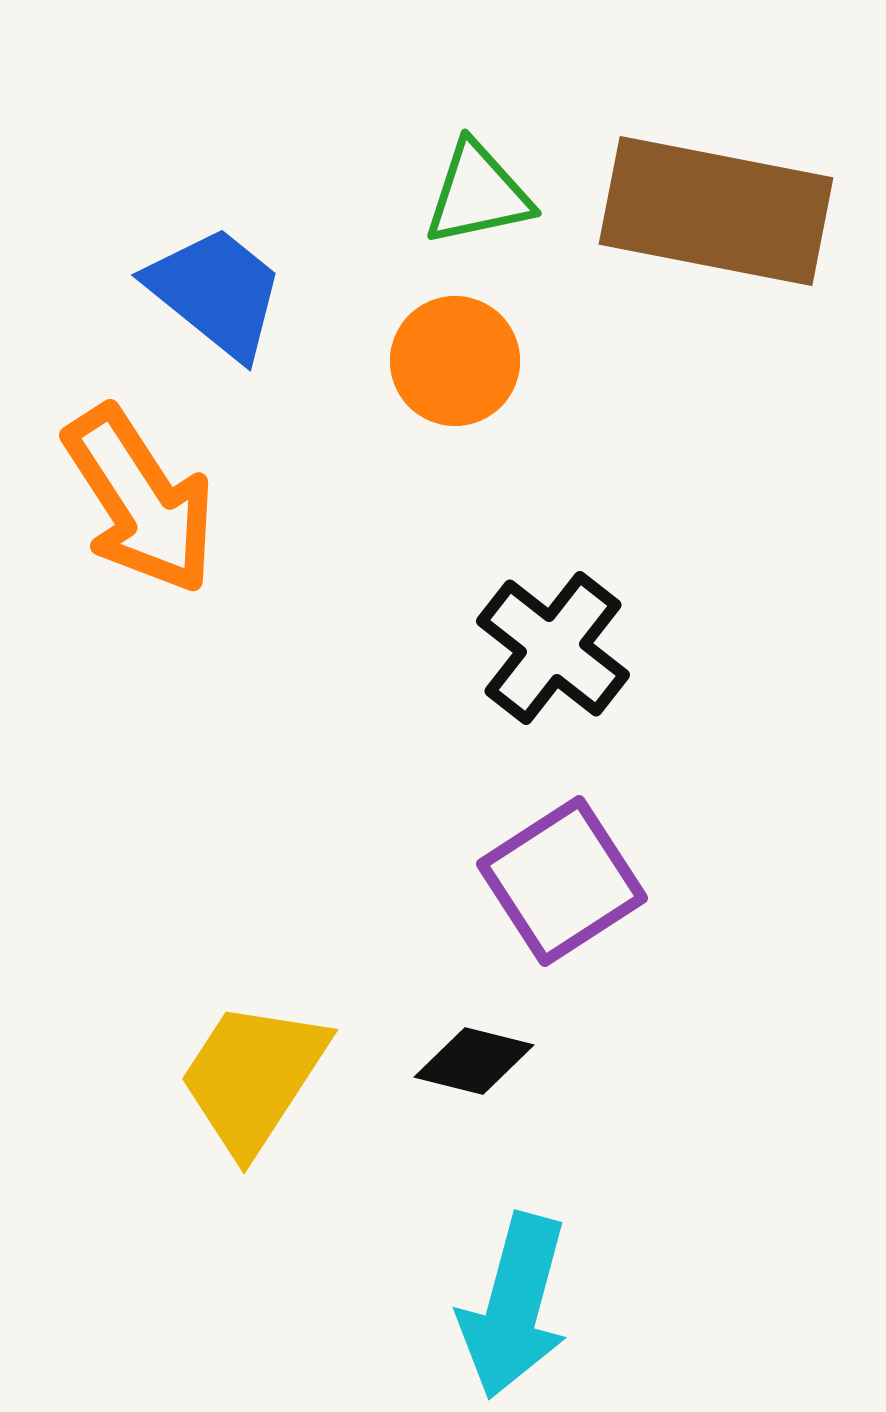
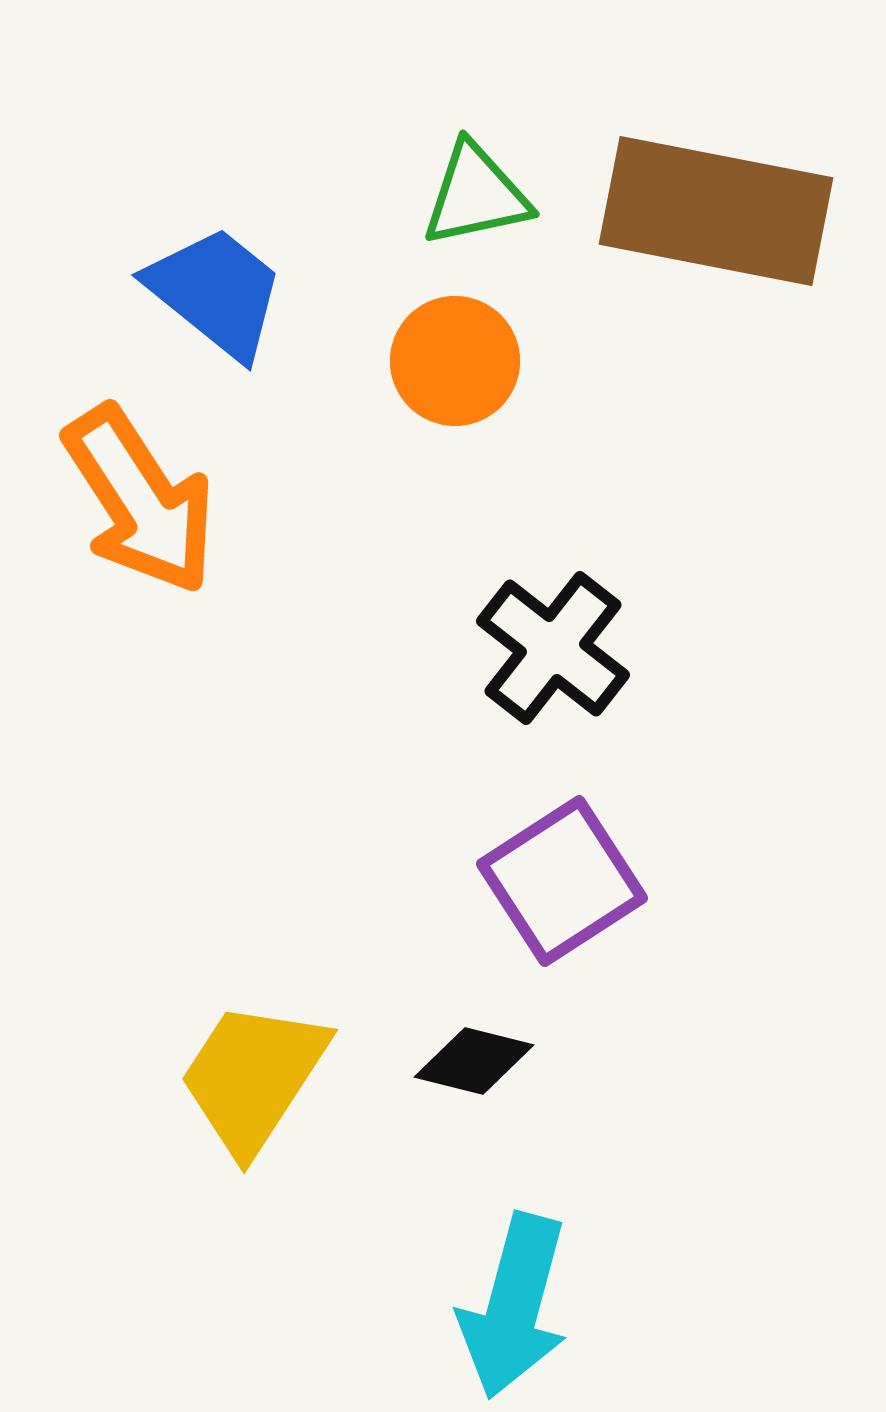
green triangle: moved 2 px left, 1 px down
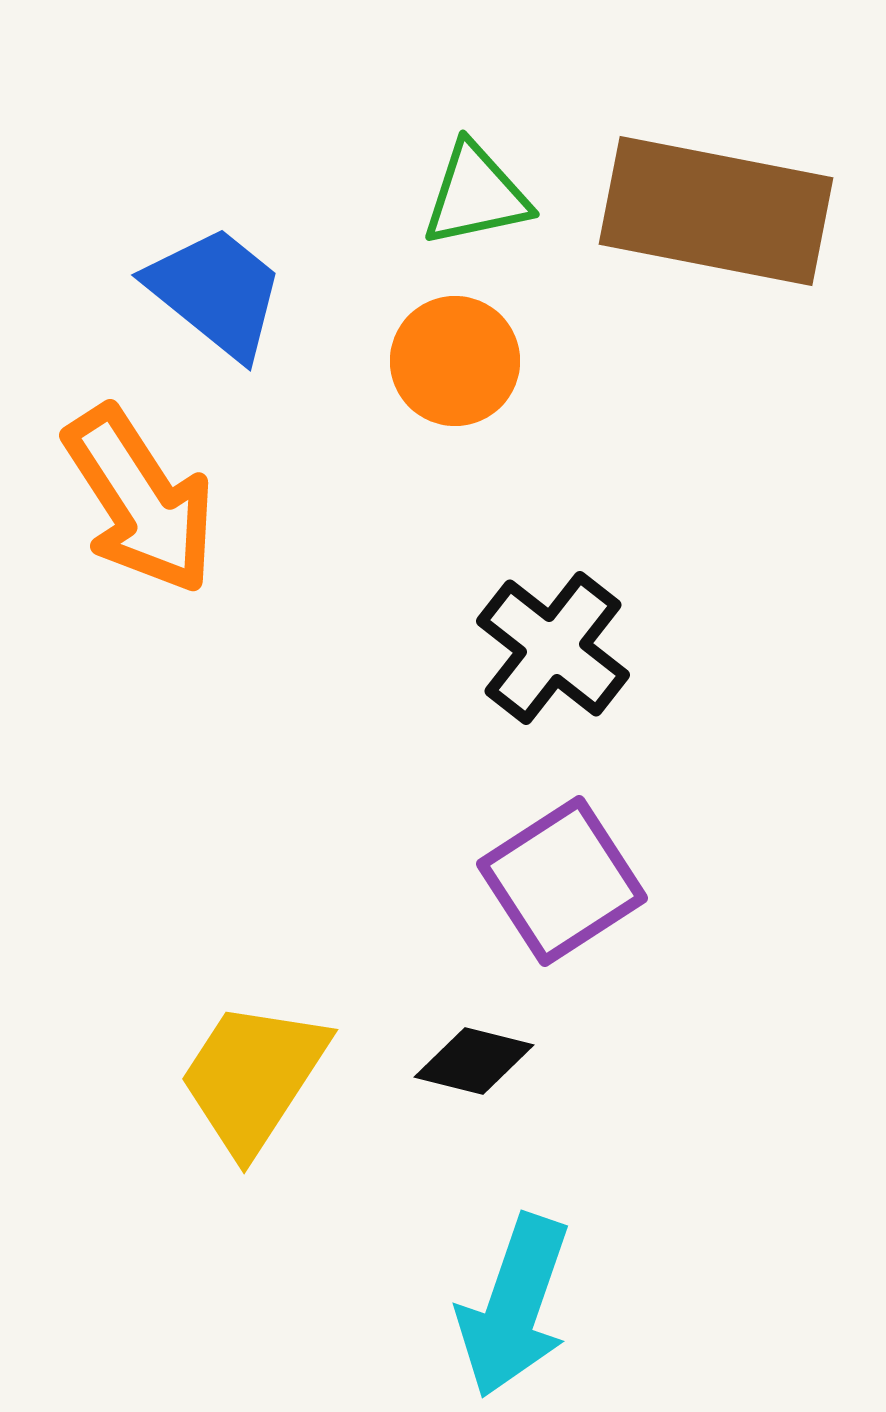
cyan arrow: rotated 4 degrees clockwise
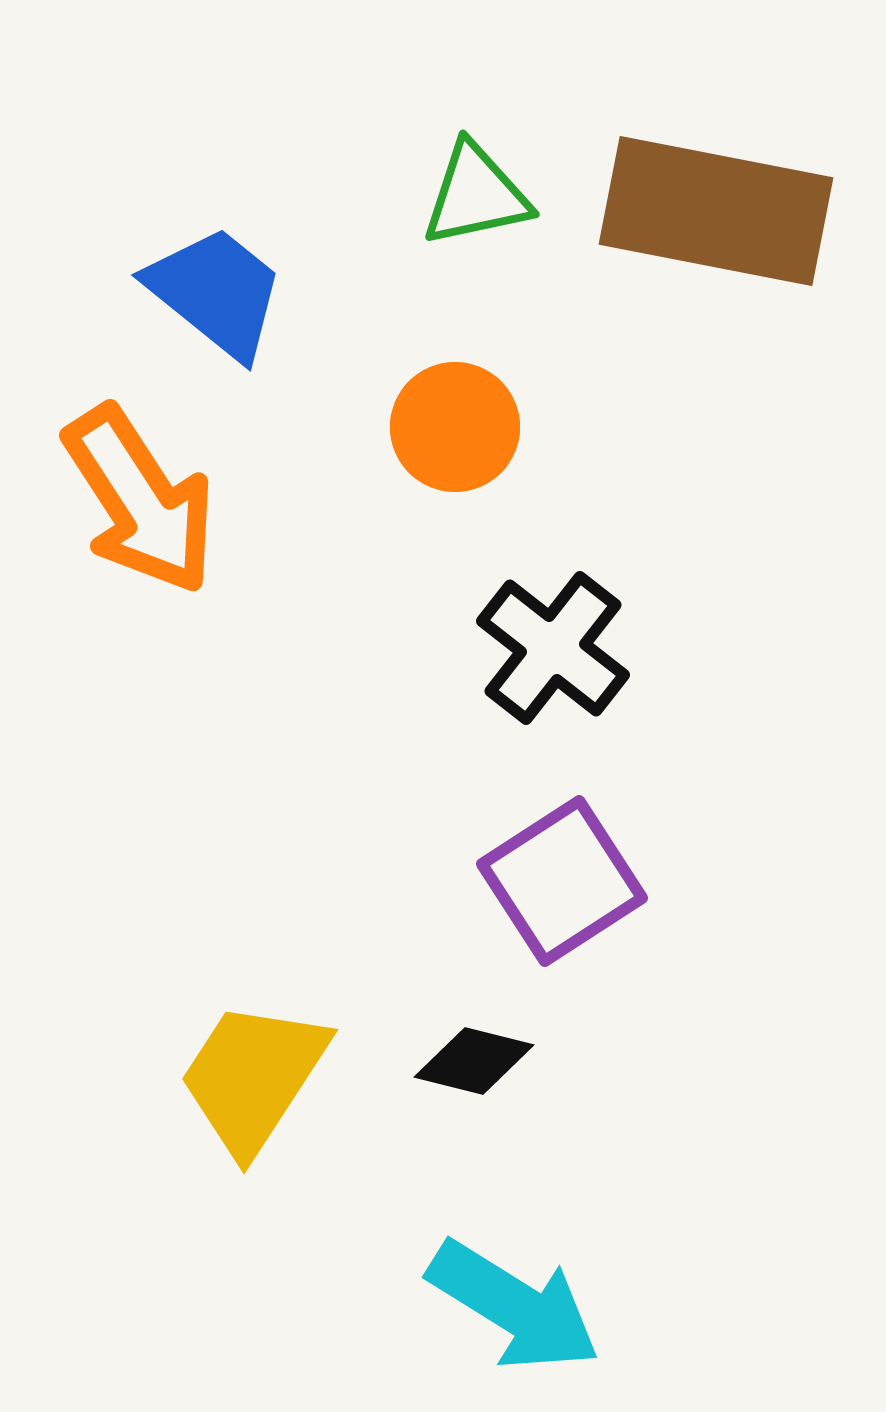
orange circle: moved 66 px down
cyan arrow: rotated 77 degrees counterclockwise
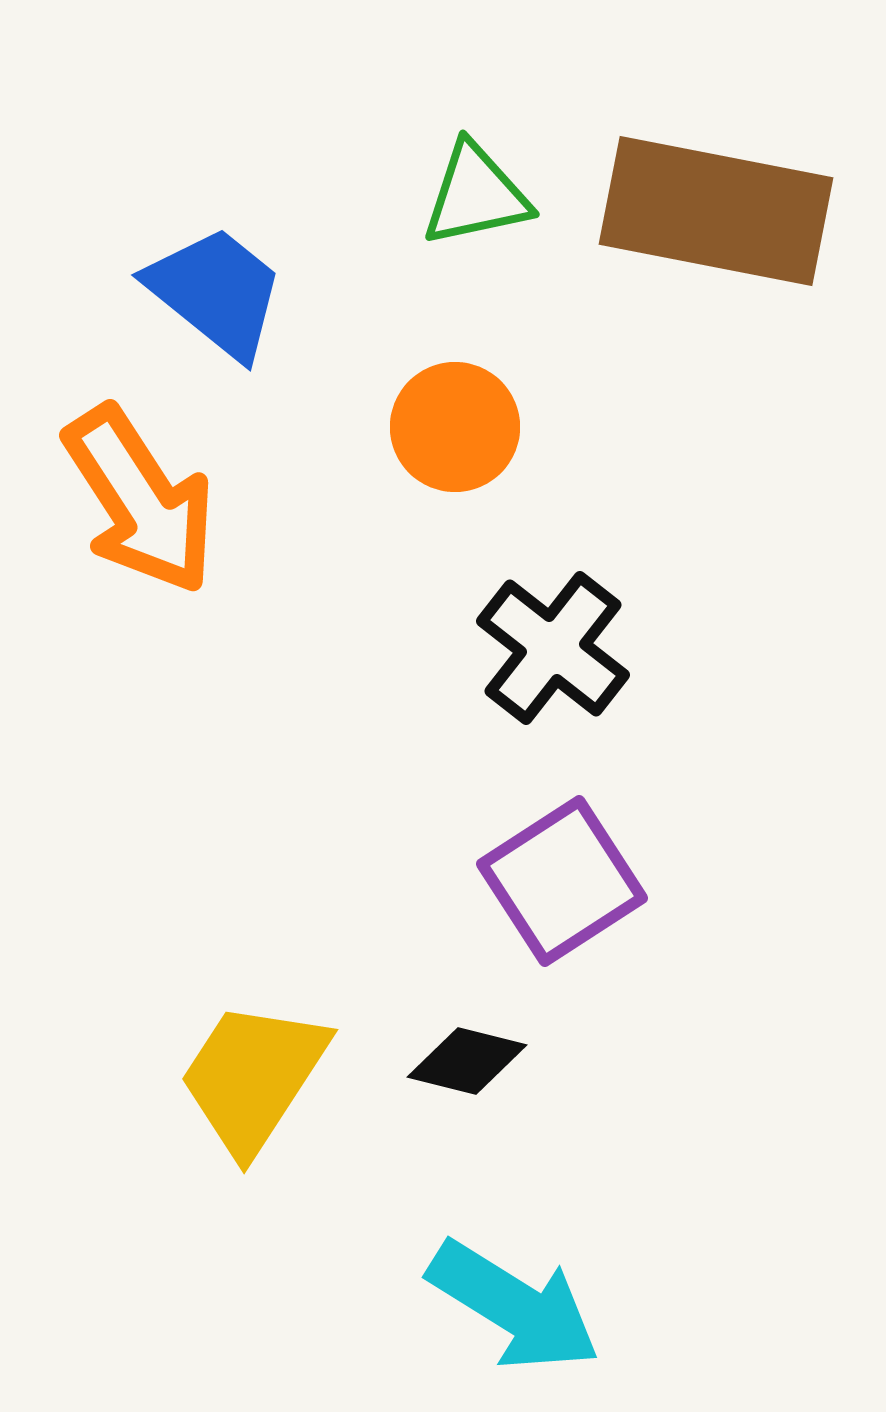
black diamond: moved 7 px left
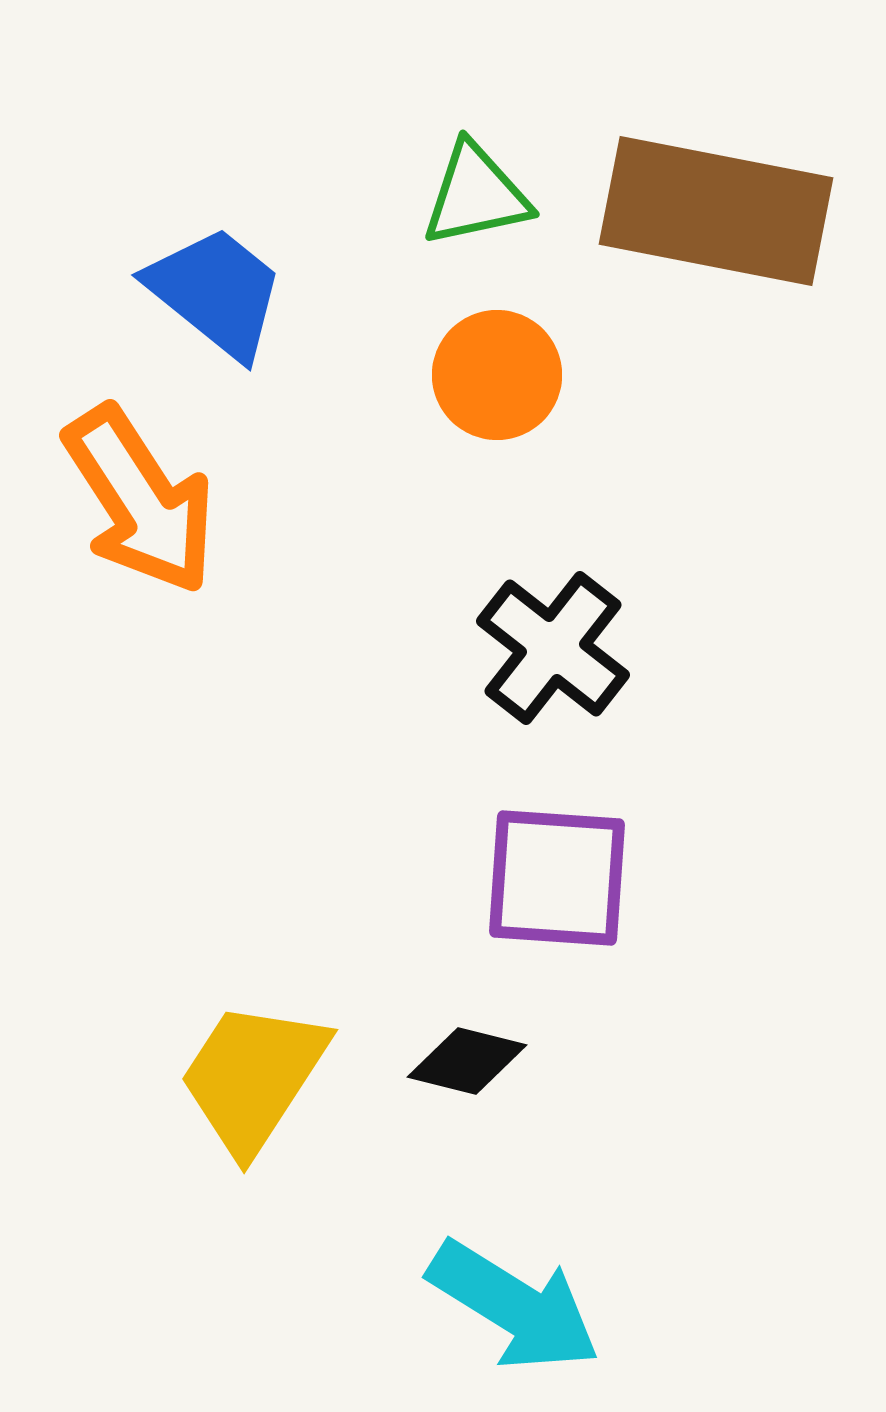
orange circle: moved 42 px right, 52 px up
purple square: moved 5 px left, 3 px up; rotated 37 degrees clockwise
